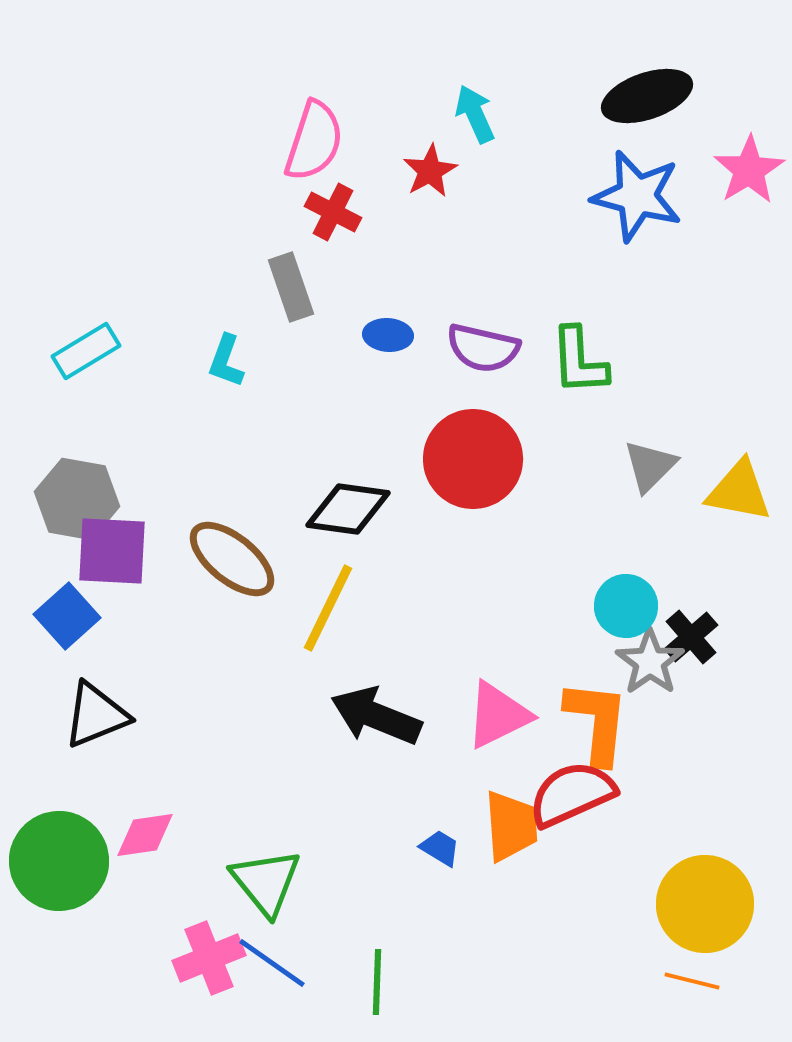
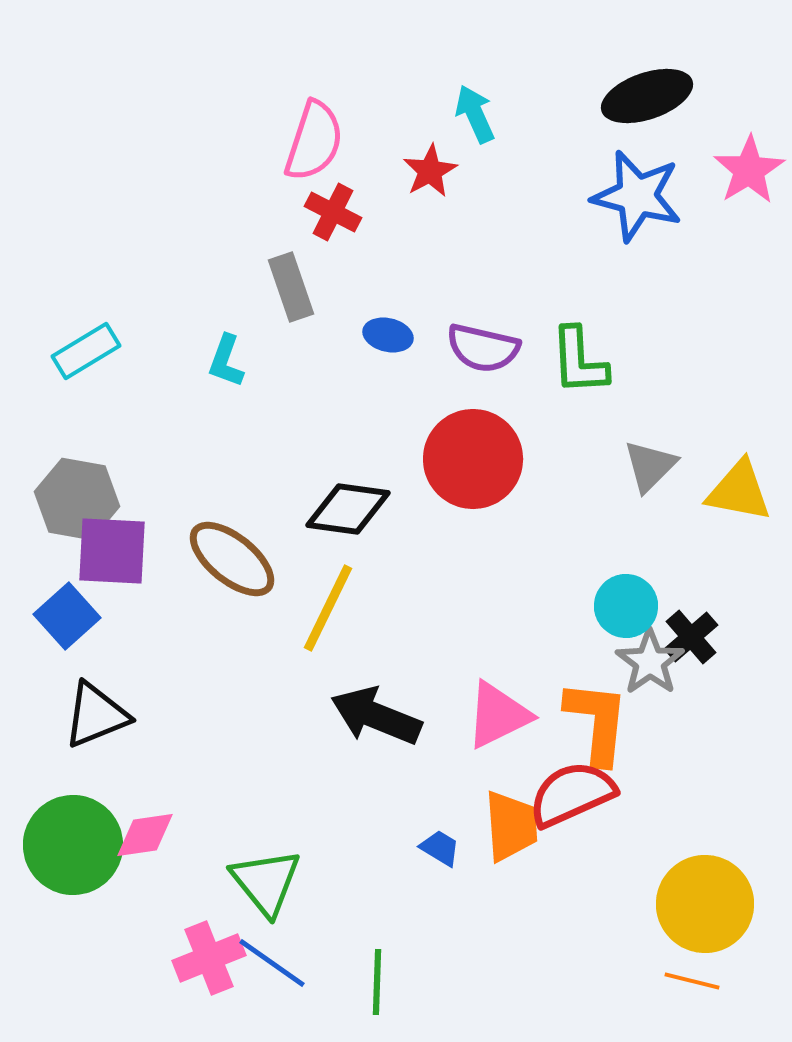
blue ellipse: rotated 9 degrees clockwise
green circle: moved 14 px right, 16 px up
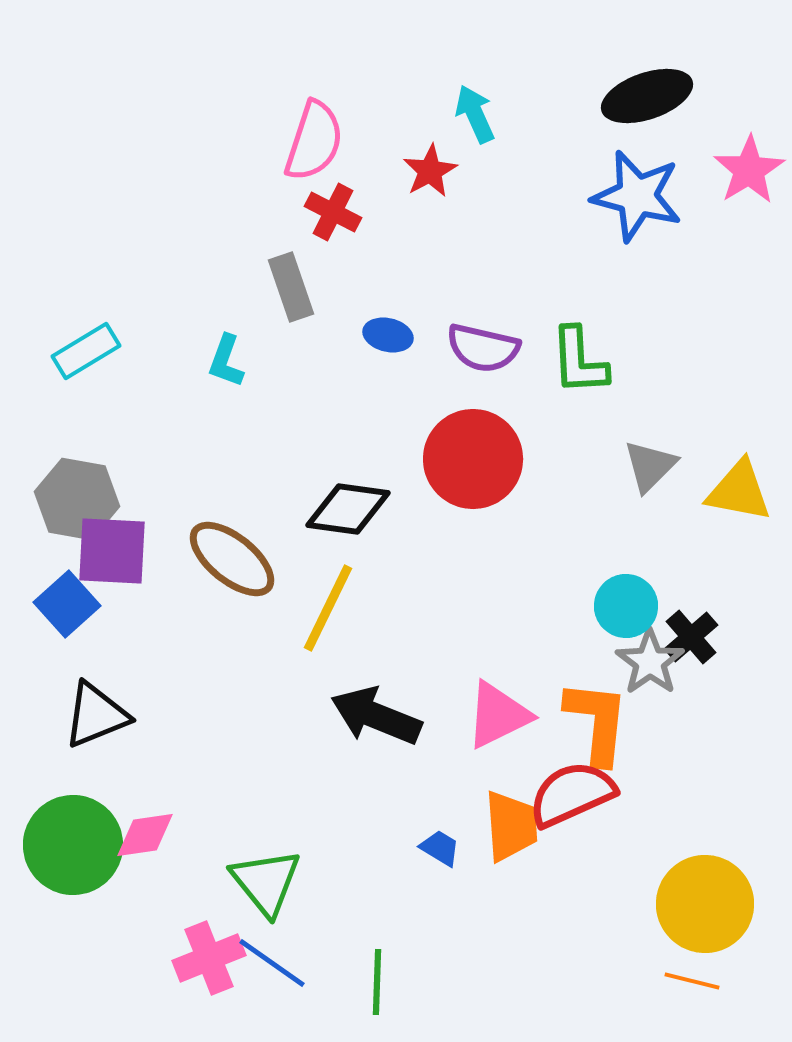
blue square: moved 12 px up
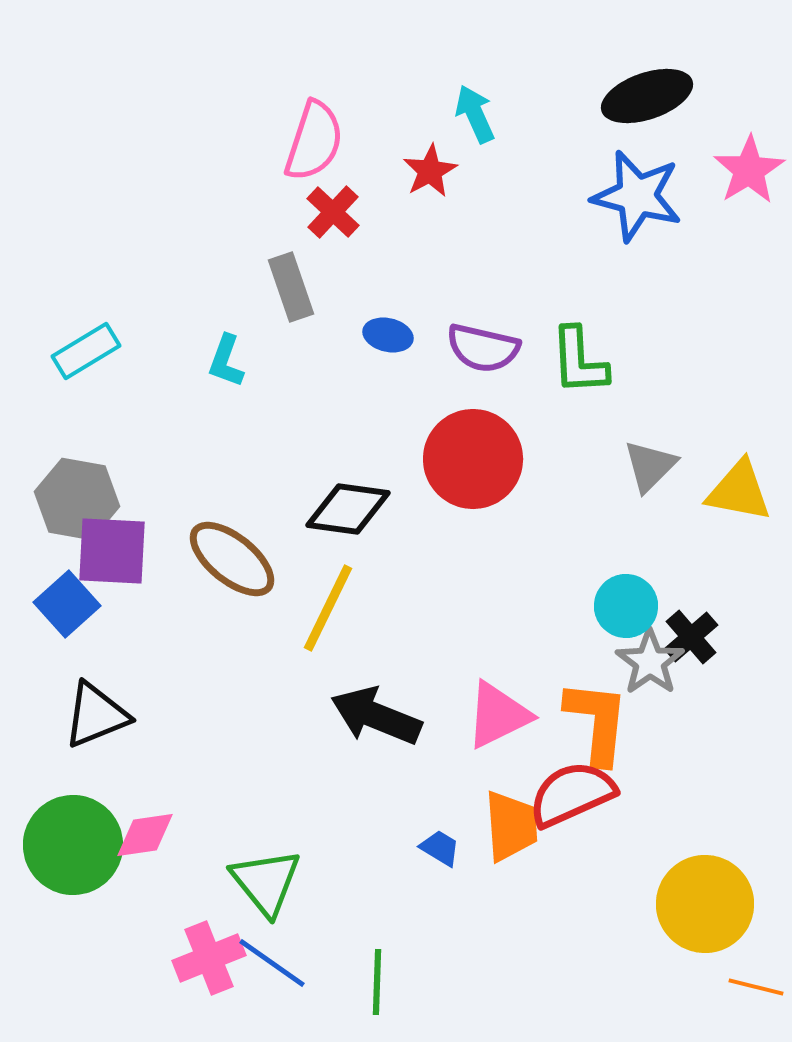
red cross: rotated 16 degrees clockwise
orange line: moved 64 px right, 6 px down
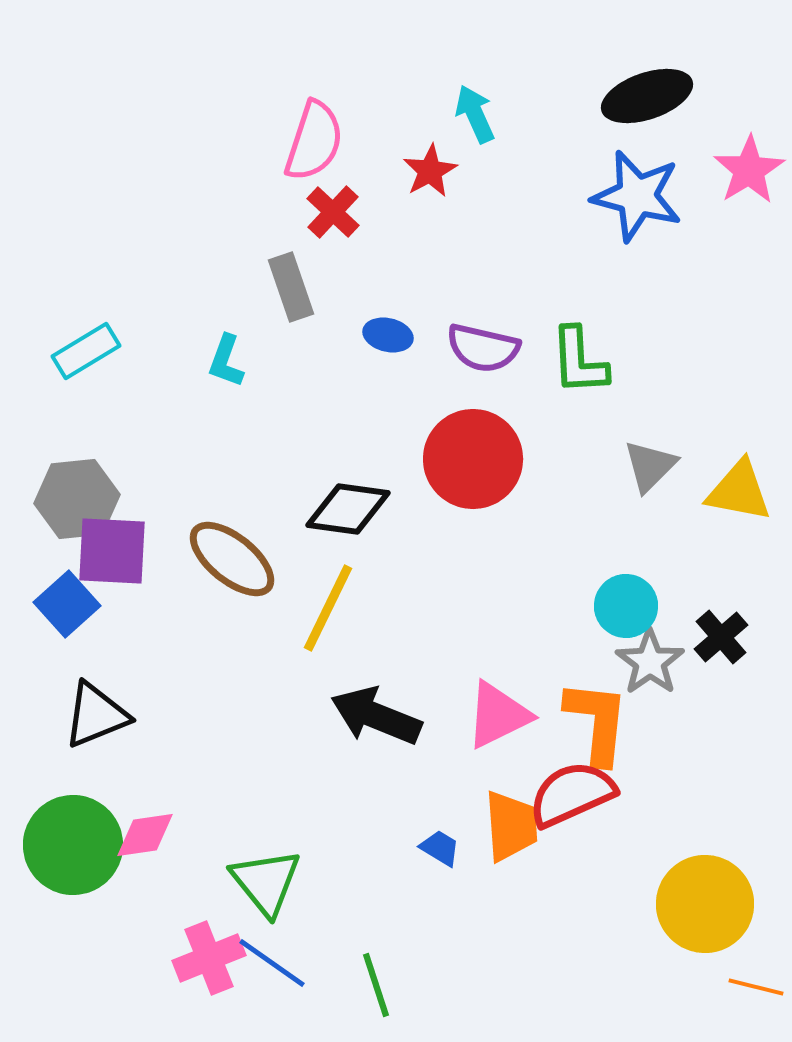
gray hexagon: rotated 16 degrees counterclockwise
black cross: moved 30 px right
green line: moved 1 px left, 3 px down; rotated 20 degrees counterclockwise
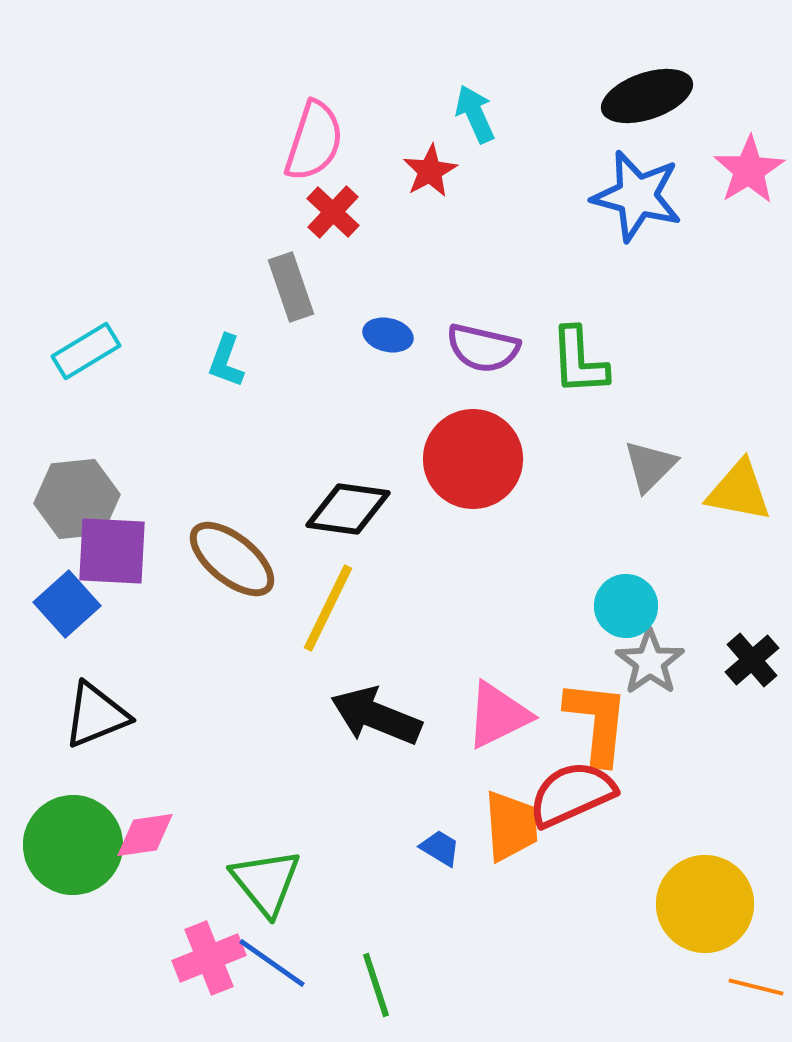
black cross: moved 31 px right, 23 px down
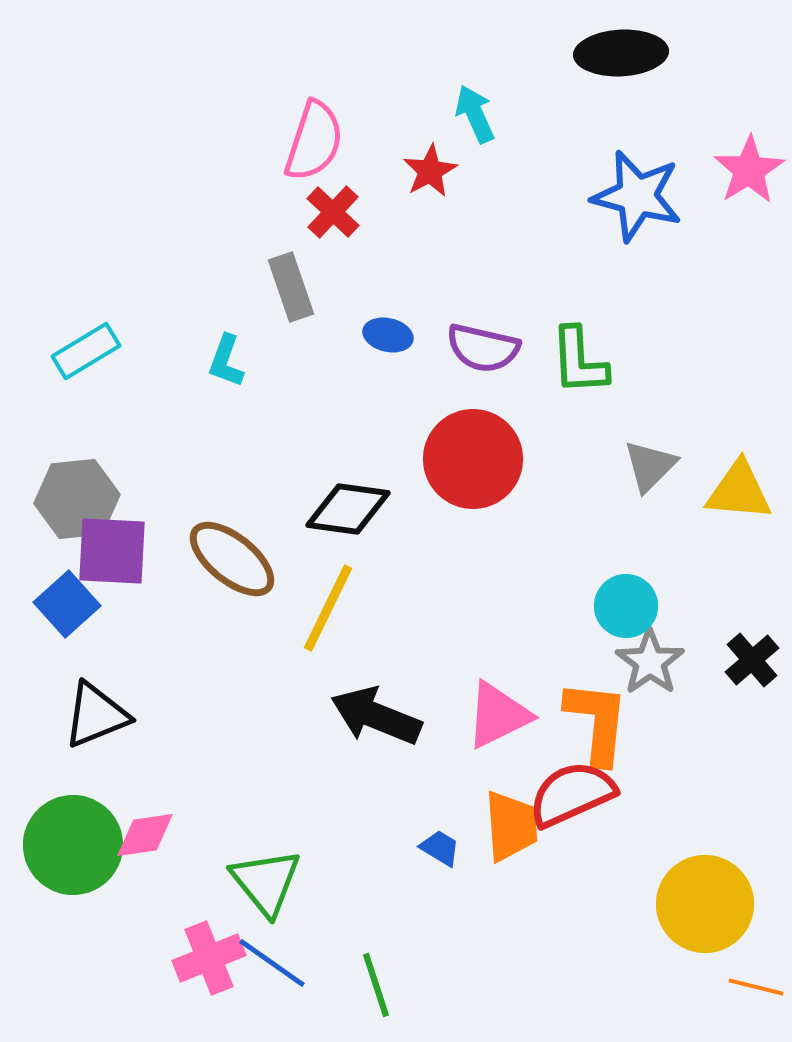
black ellipse: moved 26 px left, 43 px up; rotated 16 degrees clockwise
yellow triangle: rotated 6 degrees counterclockwise
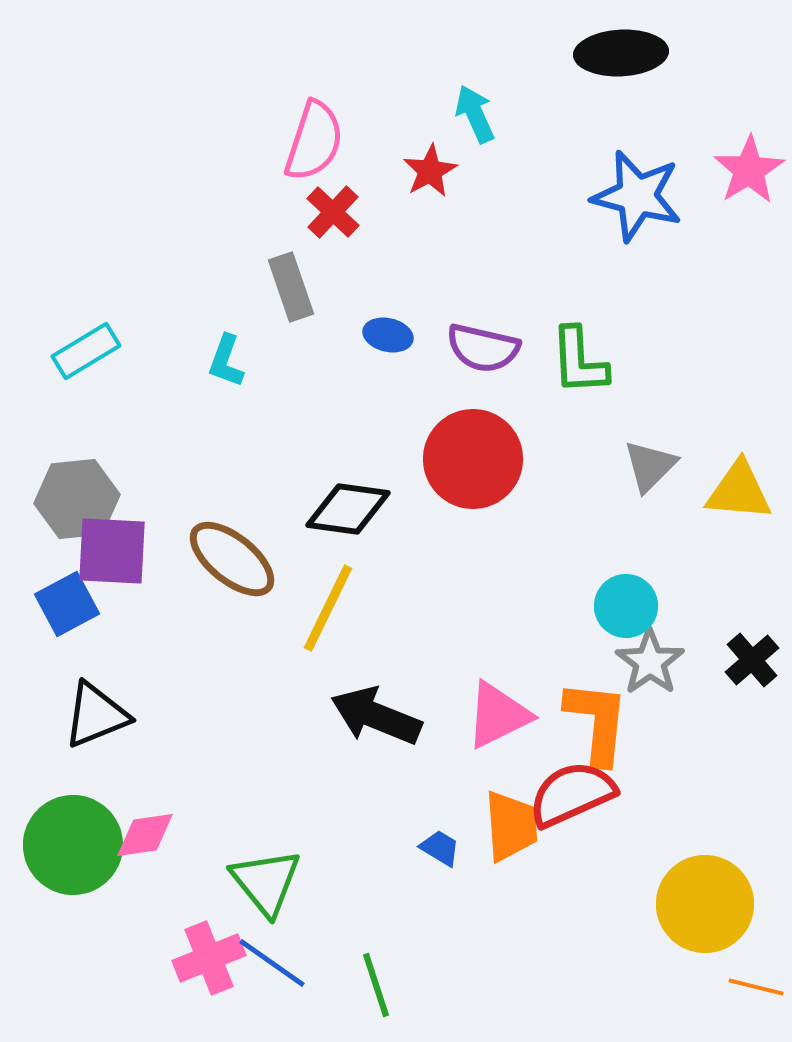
blue square: rotated 14 degrees clockwise
